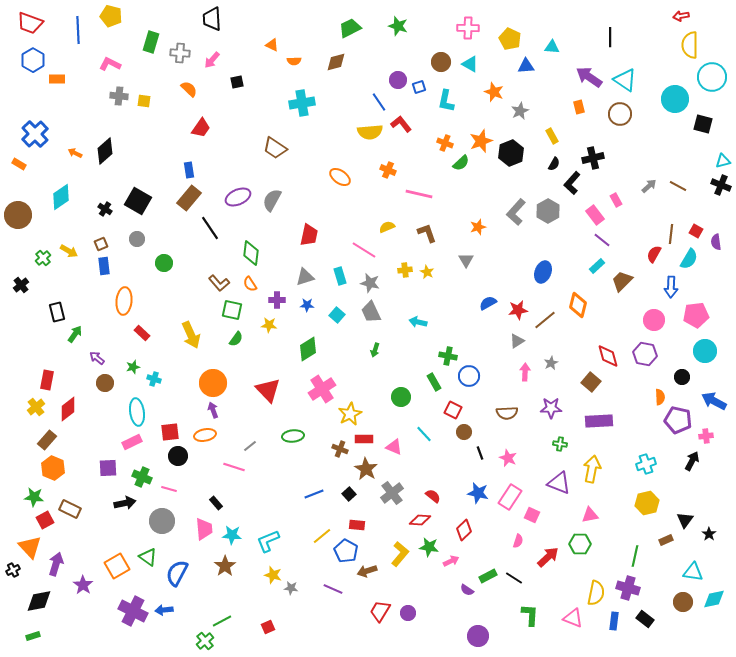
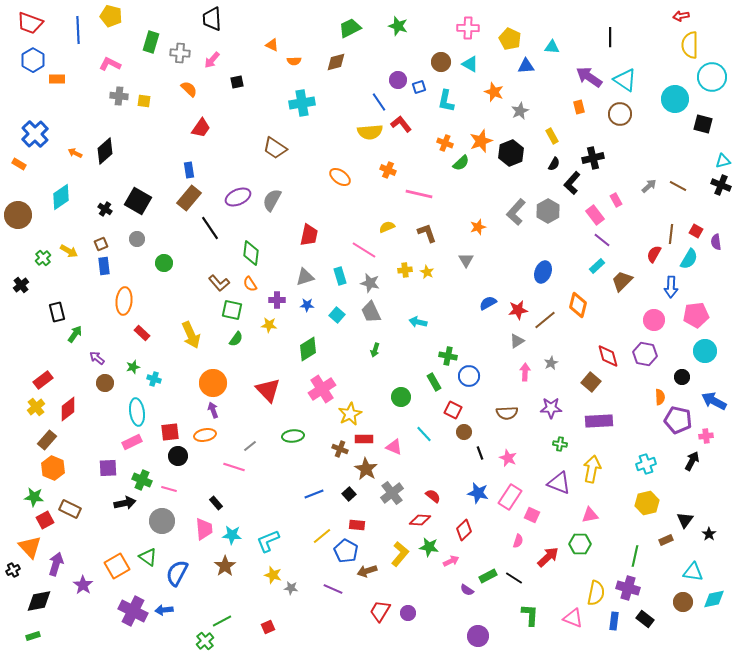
red rectangle at (47, 380): moved 4 px left; rotated 42 degrees clockwise
green cross at (142, 477): moved 3 px down
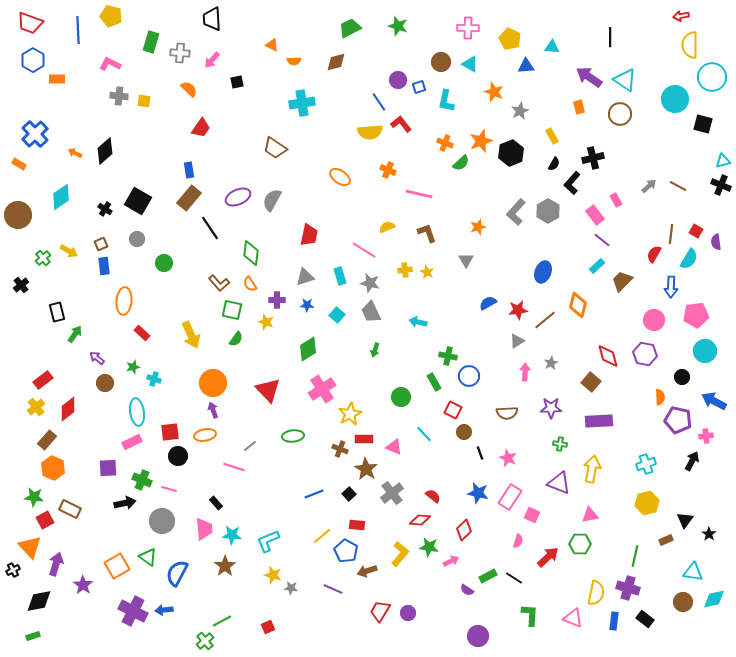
yellow star at (269, 325): moved 3 px left, 3 px up; rotated 14 degrees clockwise
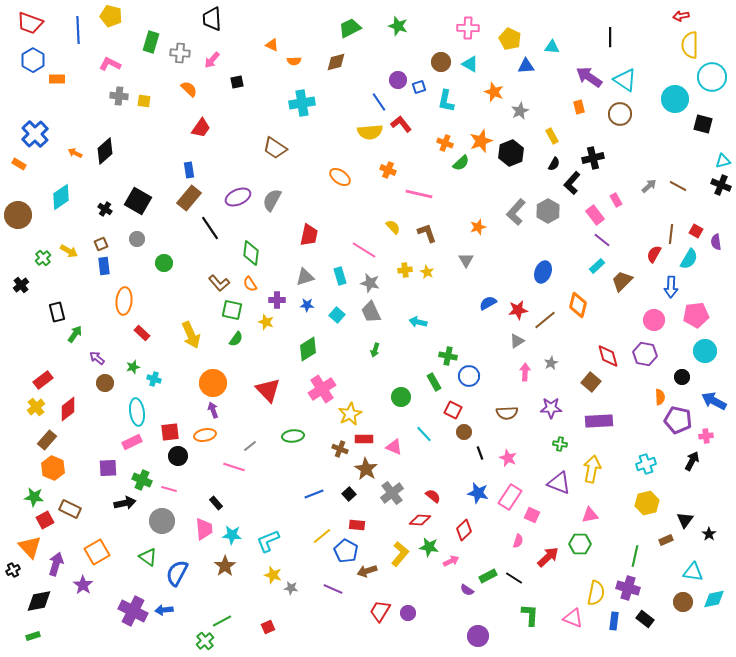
yellow semicircle at (387, 227): moved 6 px right; rotated 70 degrees clockwise
orange square at (117, 566): moved 20 px left, 14 px up
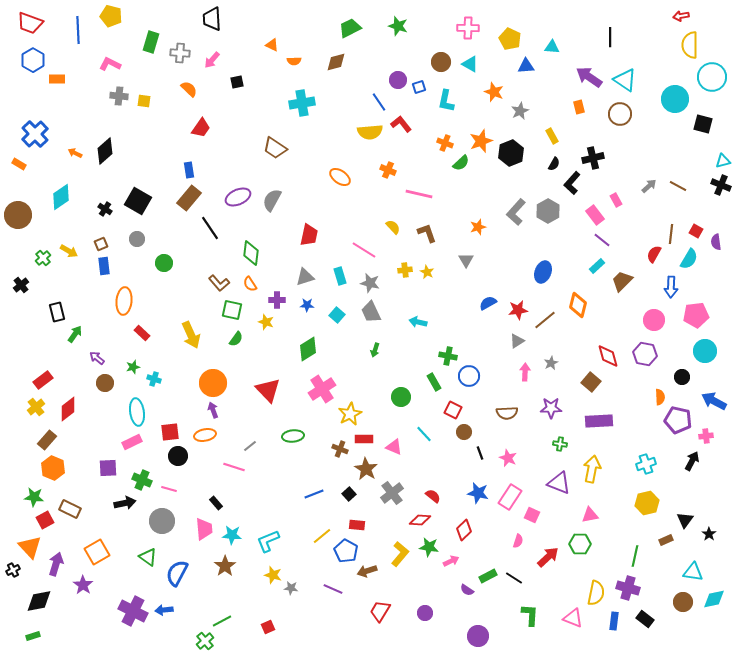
purple circle at (408, 613): moved 17 px right
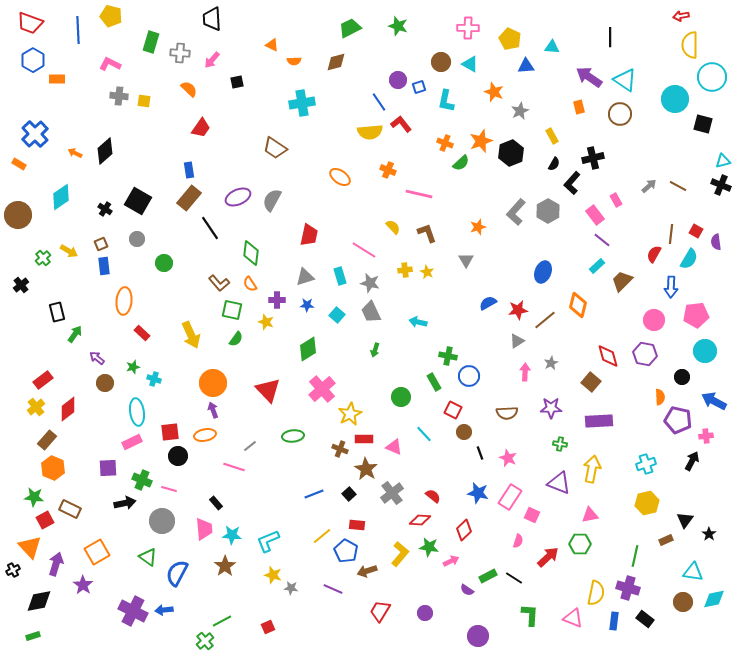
pink cross at (322, 389): rotated 8 degrees counterclockwise
